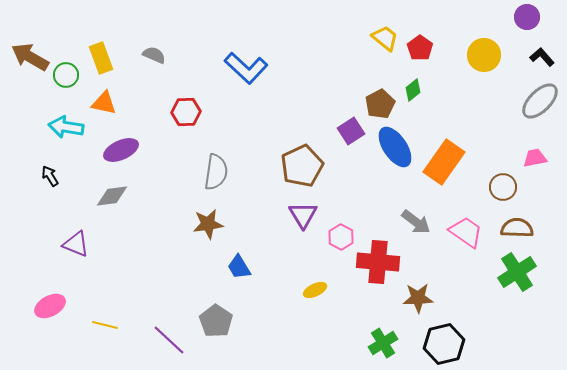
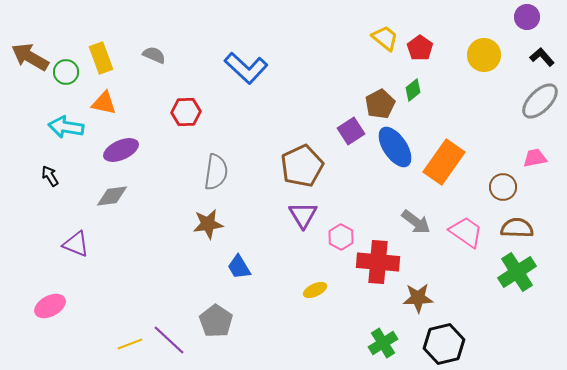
green circle at (66, 75): moved 3 px up
yellow line at (105, 325): moved 25 px right, 19 px down; rotated 35 degrees counterclockwise
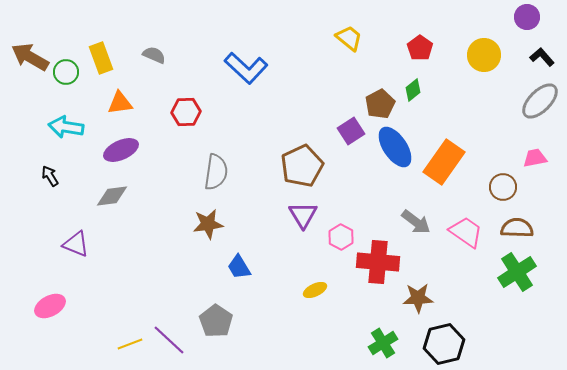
yellow trapezoid at (385, 38): moved 36 px left
orange triangle at (104, 103): moved 16 px right; rotated 20 degrees counterclockwise
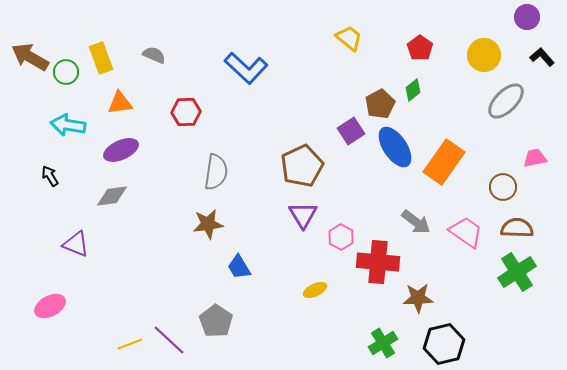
gray ellipse at (540, 101): moved 34 px left
cyan arrow at (66, 127): moved 2 px right, 2 px up
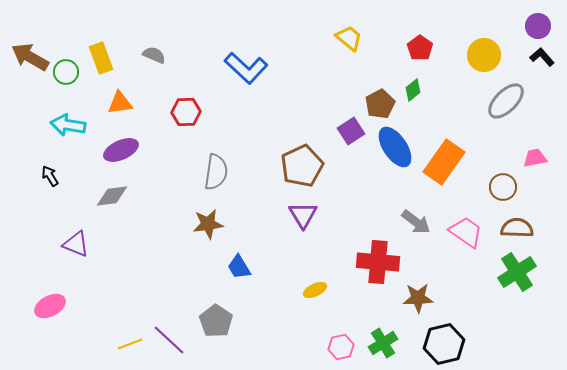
purple circle at (527, 17): moved 11 px right, 9 px down
pink hexagon at (341, 237): moved 110 px down; rotated 20 degrees clockwise
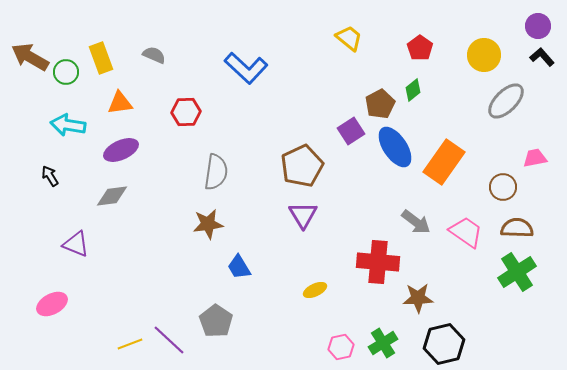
pink ellipse at (50, 306): moved 2 px right, 2 px up
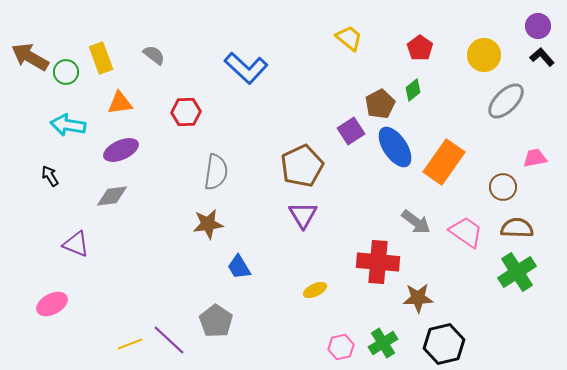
gray semicircle at (154, 55): rotated 15 degrees clockwise
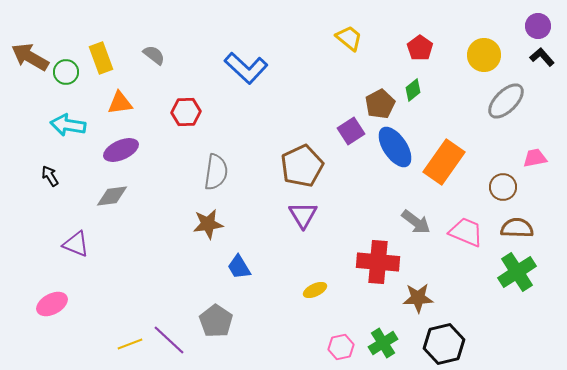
pink trapezoid at (466, 232): rotated 12 degrees counterclockwise
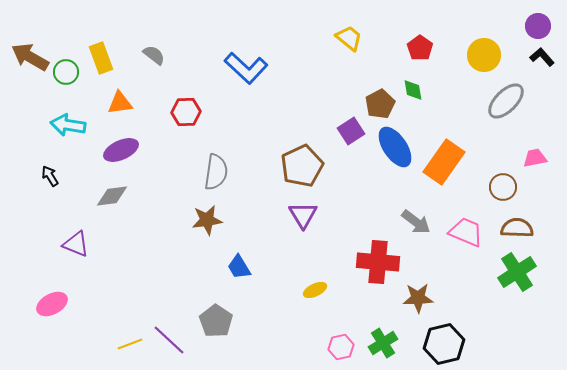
green diamond at (413, 90): rotated 60 degrees counterclockwise
brown star at (208, 224): moved 1 px left, 4 px up
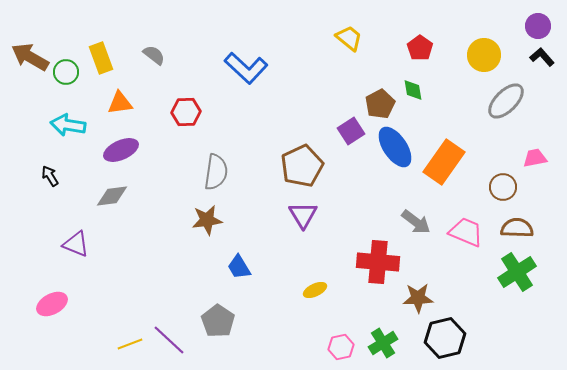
gray pentagon at (216, 321): moved 2 px right
black hexagon at (444, 344): moved 1 px right, 6 px up
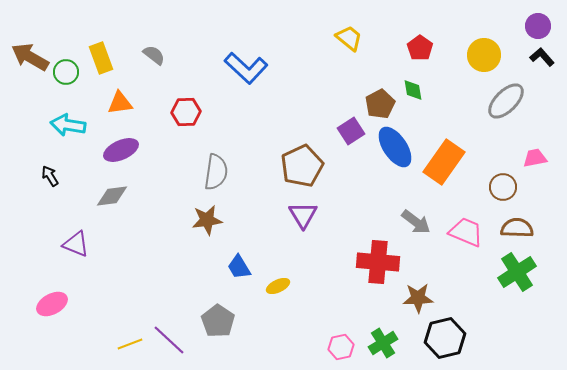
yellow ellipse at (315, 290): moved 37 px left, 4 px up
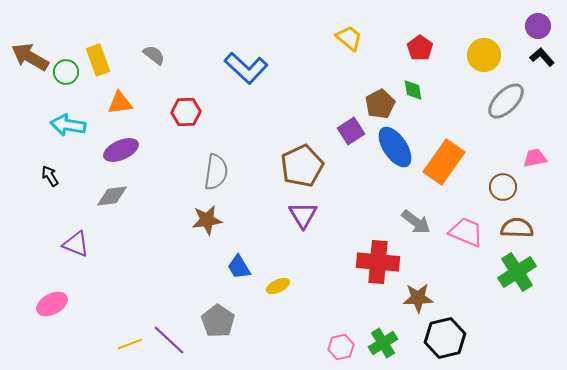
yellow rectangle at (101, 58): moved 3 px left, 2 px down
